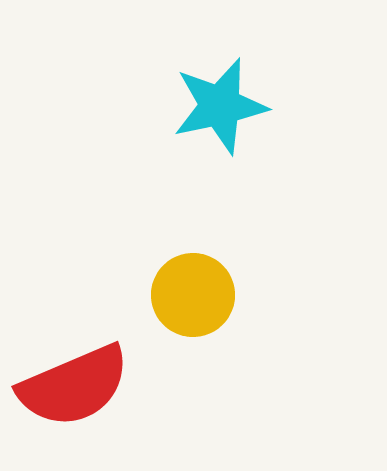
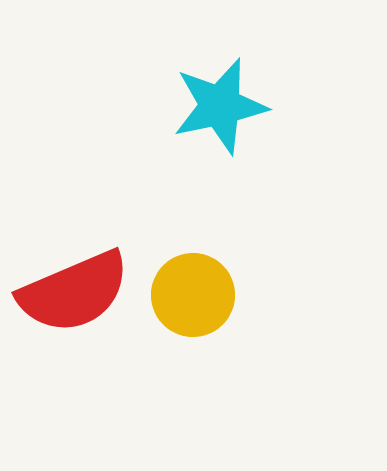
red semicircle: moved 94 px up
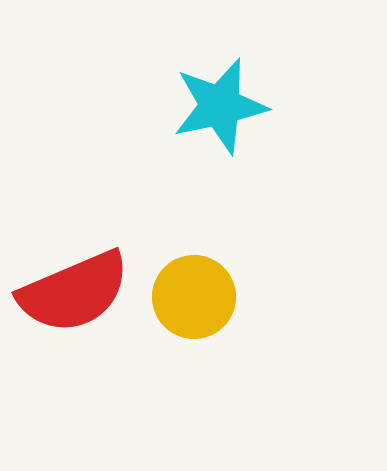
yellow circle: moved 1 px right, 2 px down
